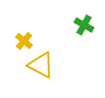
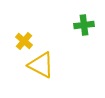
green cross: rotated 36 degrees counterclockwise
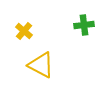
yellow cross: moved 10 px up
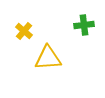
yellow triangle: moved 7 px right, 7 px up; rotated 32 degrees counterclockwise
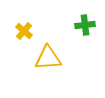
green cross: moved 1 px right
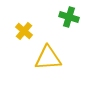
green cross: moved 16 px left, 8 px up; rotated 24 degrees clockwise
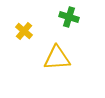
yellow triangle: moved 9 px right
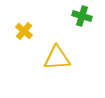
green cross: moved 13 px right, 1 px up
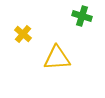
yellow cross: moved 1 px left, 3 px down
